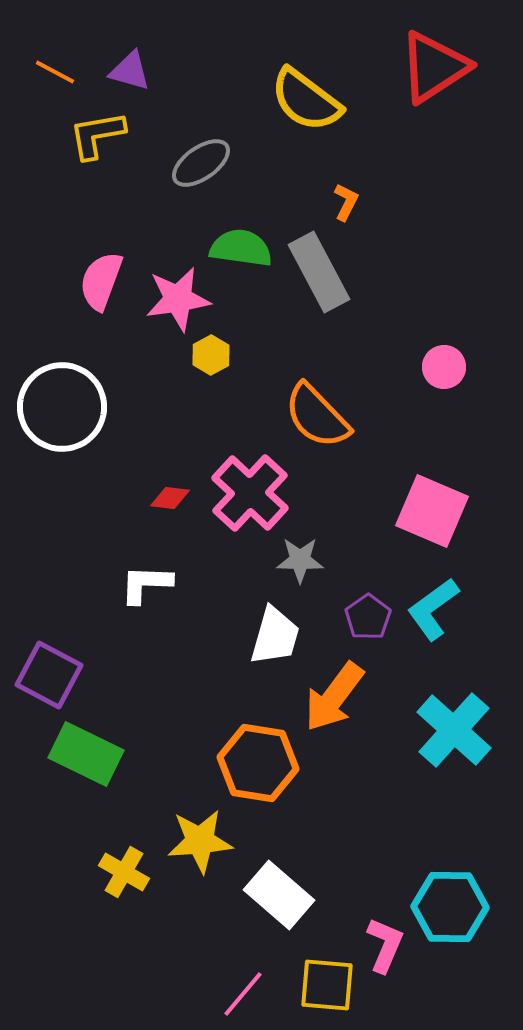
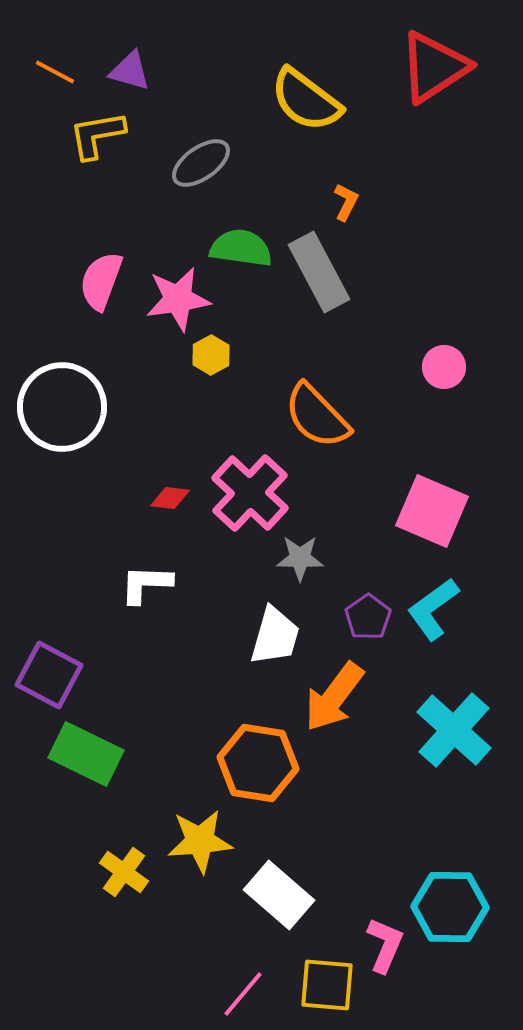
gray star: moved 2 px up
yellow cross: rotated 6 degrees clockwise
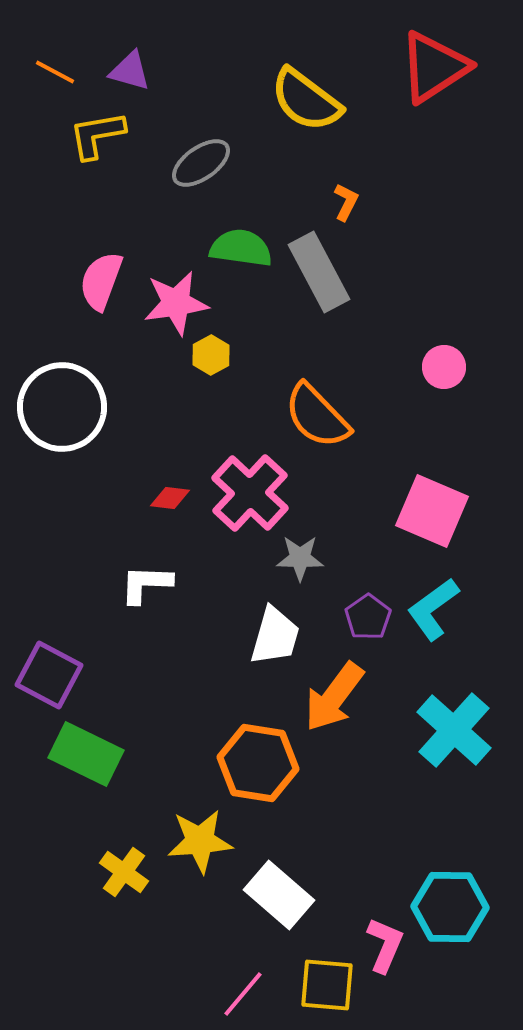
pink star: moved 2 px left, 4 px down
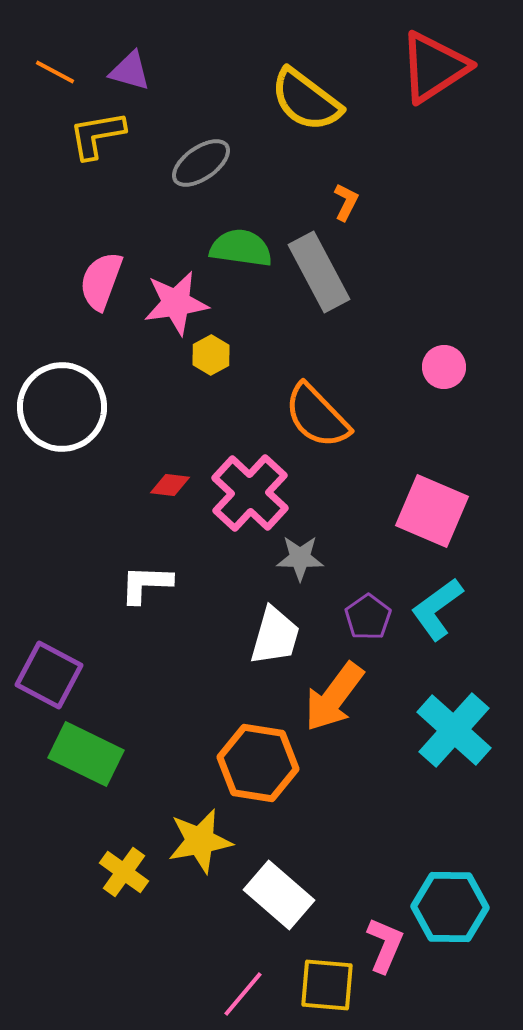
red diamond: moved 13 px up
cyan L-shape: moved 4 px right
yellow star: rotated 6 degrees counterclockwise
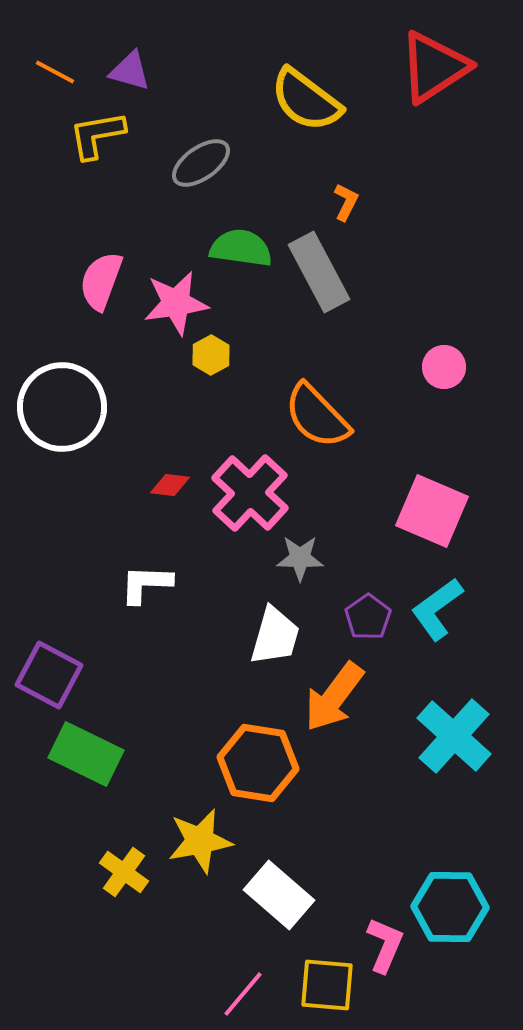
cyan cross: moved 6 px down
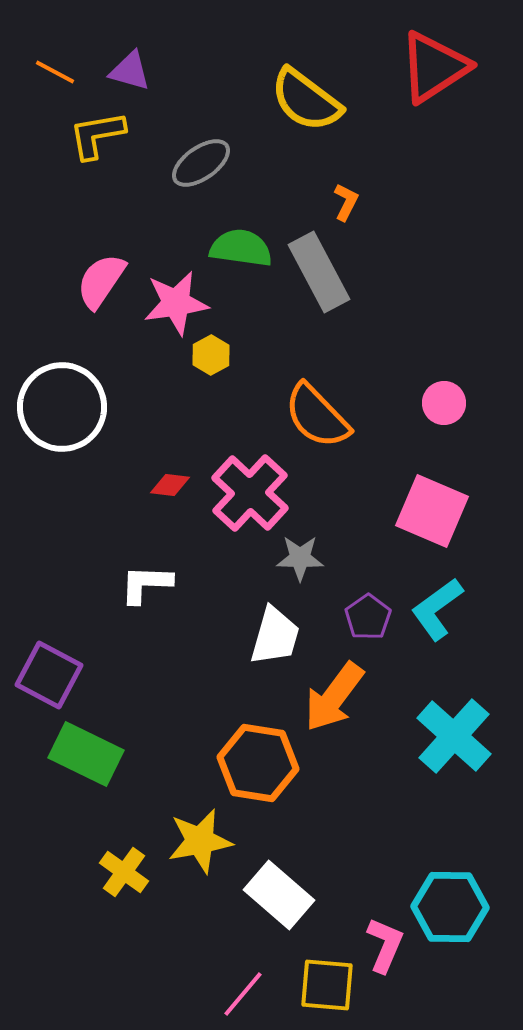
pink semicircle: rotated 14 degrees clockwise
pink circle: moved 36 px down
